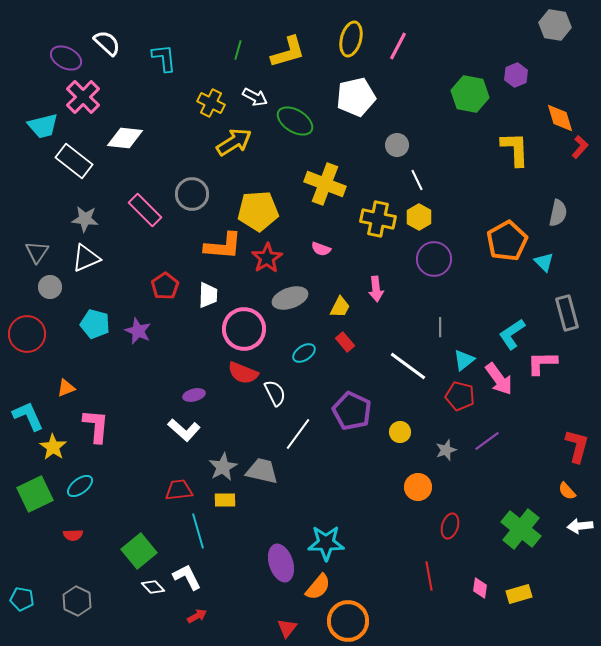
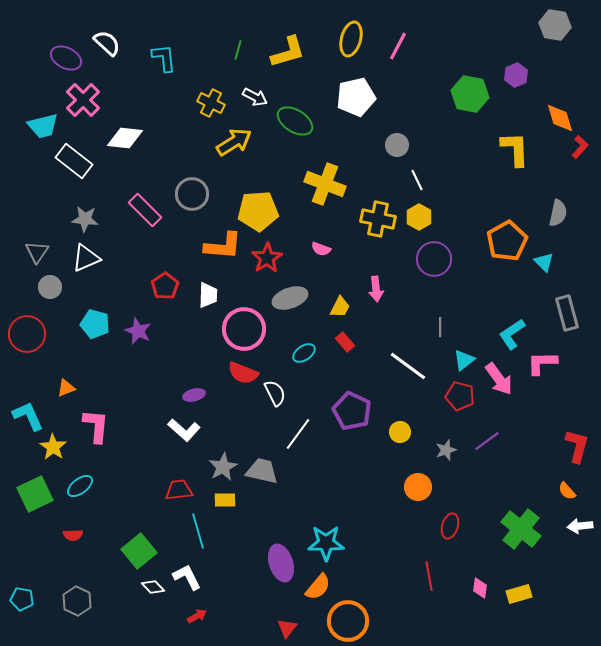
pink cross at (83, 97): moved 3 px down
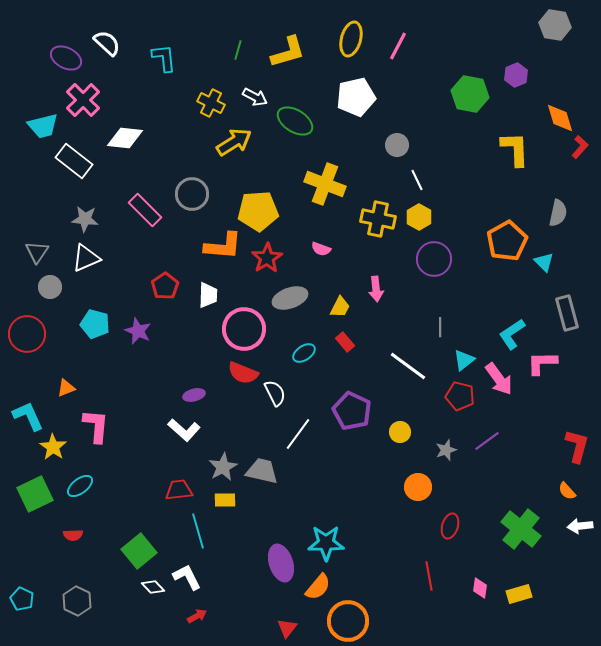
cyan pentagon at (22, 599): rotated 15 degrees clockwise
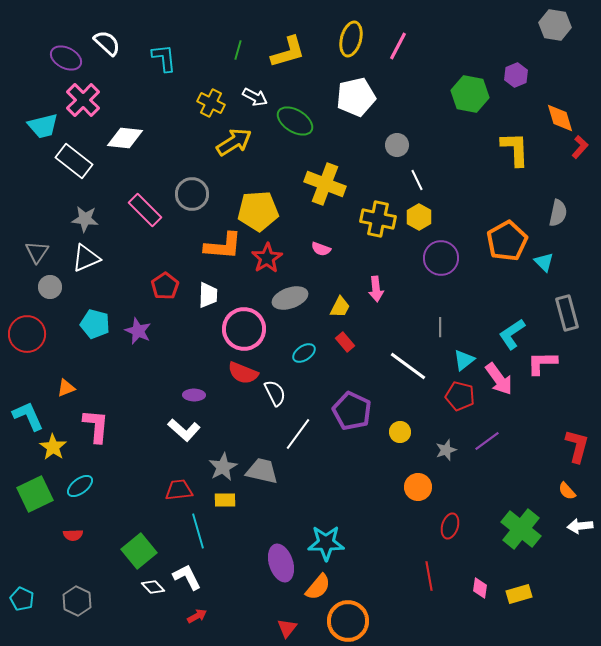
purple circle at (434, 259): moved 7 px right, 1 px up
purple ellipse at (194, 395): rotated 15 degrees clockwise
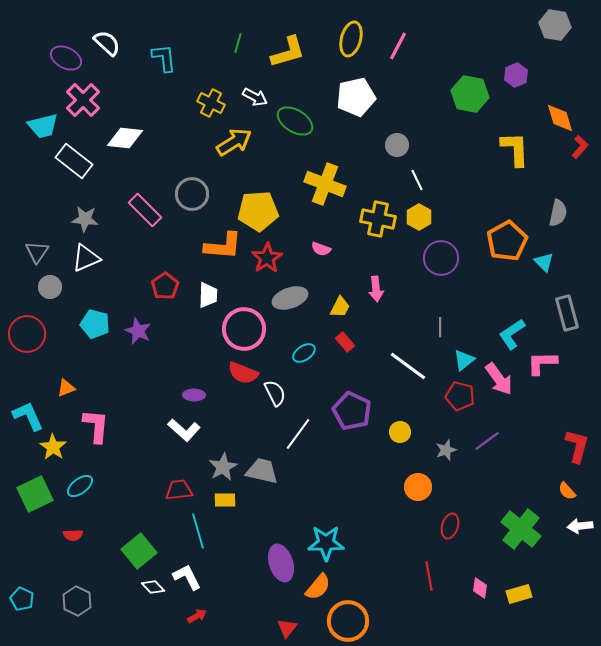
green line at (238, 50): moved 7 px up
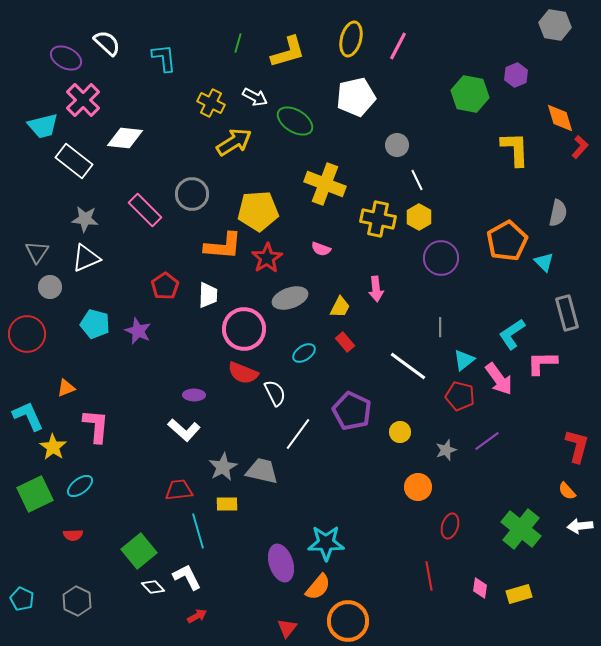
yellow rectangle at (225, 500): moved 2 px right, 4 px down
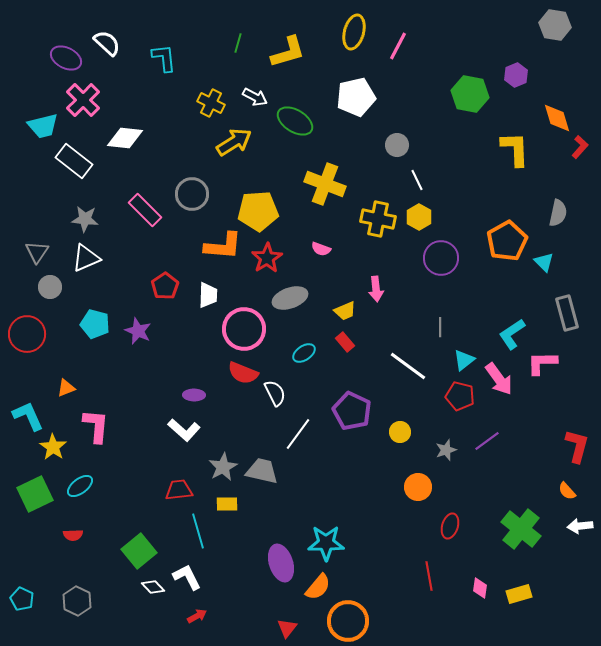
yellow ellipse at (351, 39): moved 3 px right, 7 px up
orange diamond at (560, 118): moved 3 px left
yellow trapezoid at (340, 307): moved 5 px right, 4 px down; rotated 40 degrees clockwise
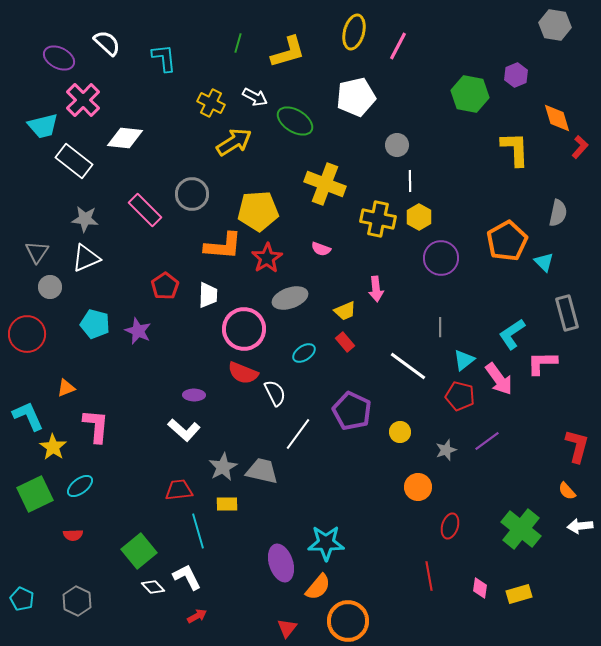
purple ellipse at (66, 58): moved 7 px left
white line at (417, 180): moved 7 px left, 1 px down; rotated 25 degrees clockwise
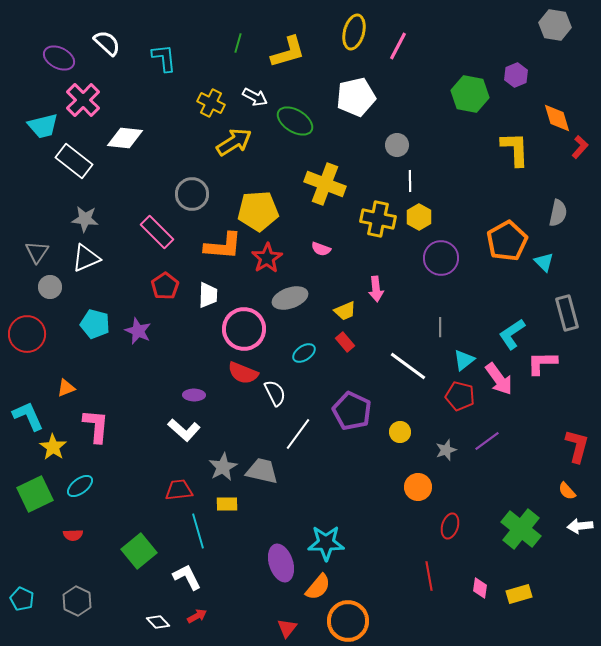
pink rectangle at (145, 210): moved 12 px right, 22 px down
white diamond at (153, 587): moved 5 px right, 35 px down
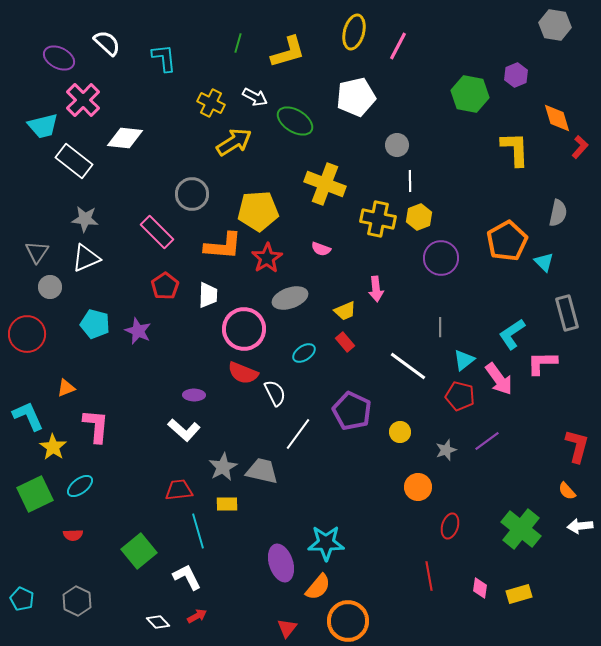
yellow hexagon at (419, 217): rotated 10 degrees clockwise
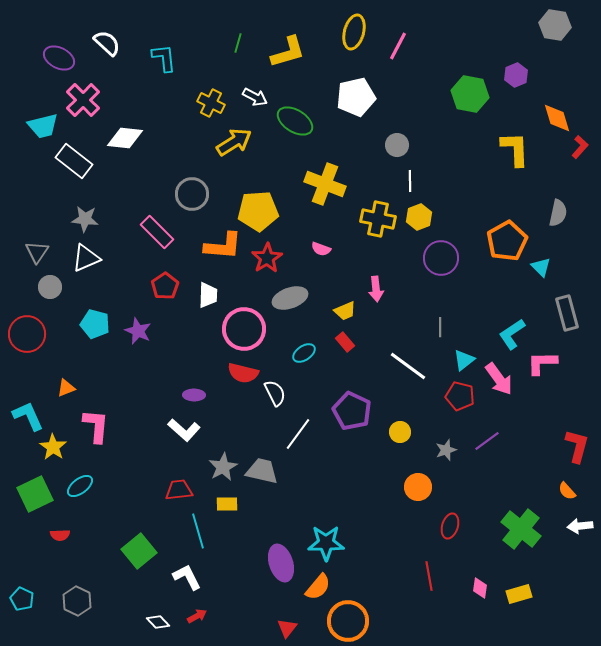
cyan triangle at (544, 262): moved 3 px left, 5 px down
red semicircle at (243, 373): rotated 8 degrees counterclockwise
red semicircle at (73, 535): moved 13 px left
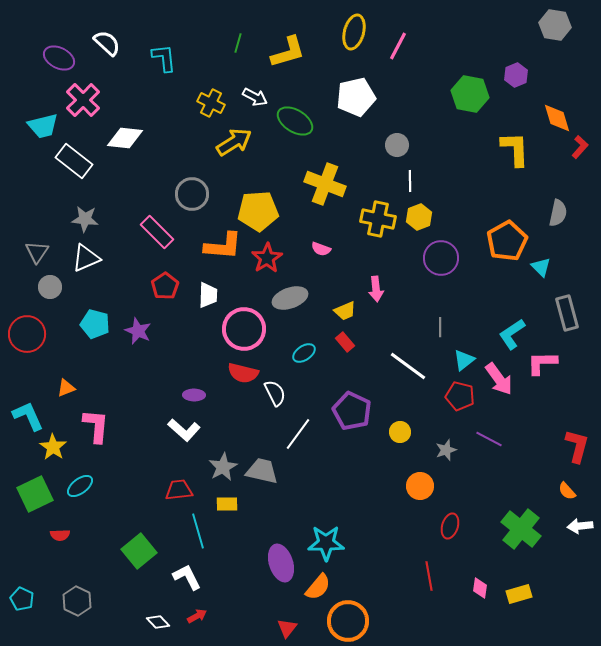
purple line at (487, 441): moved 2 px right, 2 px up; rotated 64 degrees clockwise
orange circle at (418, 487): moved 2 px right, 1 px up
